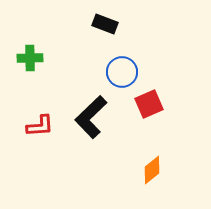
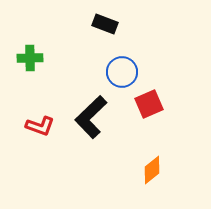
red L-shape: rotated 24 degrees clockwise
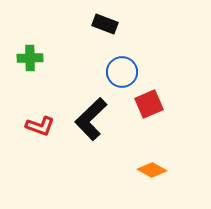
black L-shape: moved 2 px down
orange diamond: rotated 68 degrees clockwise
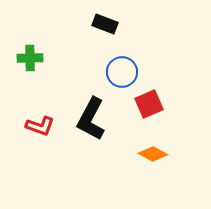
black L-shape: rotated 18 degrees counterclockwise
orange diamond: moved 1 px right, 16 px up
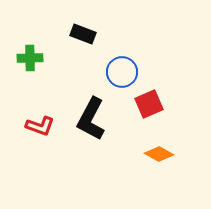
black rectangle: moved 22 px left, 10 px down
orange diamond: moved 6 px right
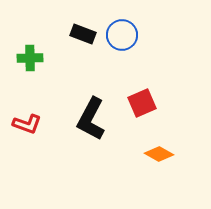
blue circle: moved 37 px up
red square: moved 7 px left, 1 px up
red L-shape: moved 13 px left, 2 px up
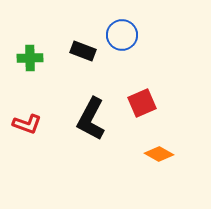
black rectangle: moved 17 px down
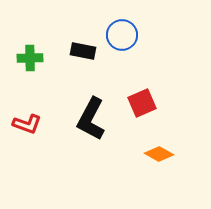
black rectangle: rotated 10 degrees counterclockwise
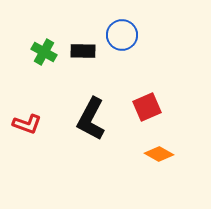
black rectangle: rotated 10 degrees counterclockwise
green cross: moved 14 px right, 6 px up; rotated 30 degrees clockwise
red square: moved 5 px right, 4 px down
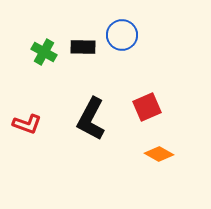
black rectangle: moved 4 px up
